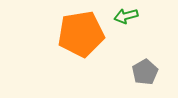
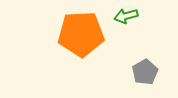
orange pentagon: rotated 6 degrees clockwise
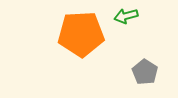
gray pentagon: rotated 10 degrees counterclockwise
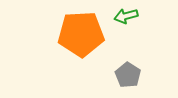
gray pentagon: moved 17 px left, 3 px down
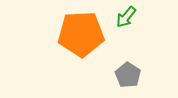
green arrow: moved 1 px down; rotated 35 degrees counterclockwise
